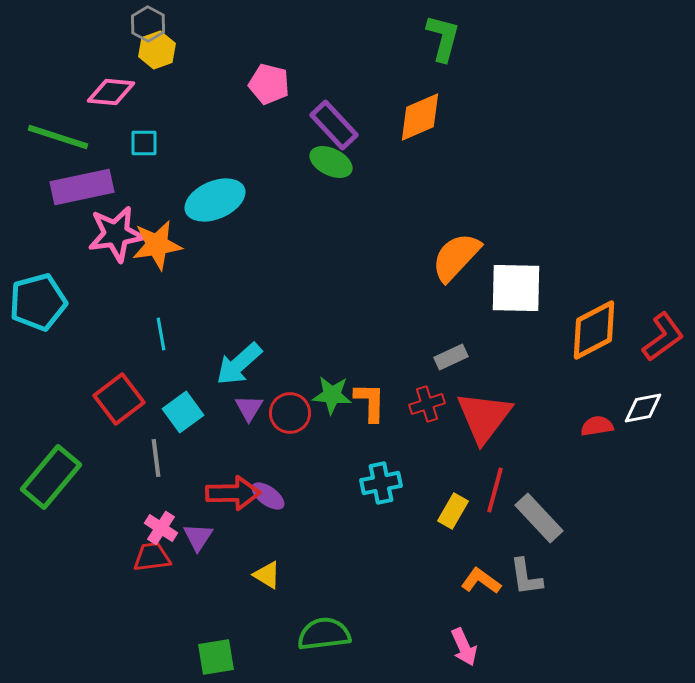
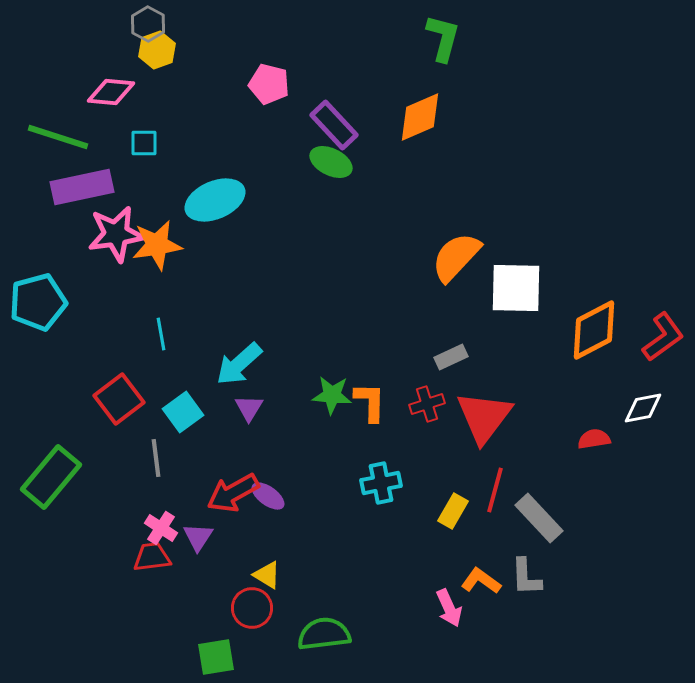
red circle at (290, 413): moved 38 px left, 195 px down
red semicircle at (597, 426): moved 3 px left, 13 px down
red arrow at (233, 493): rotated 152 degrees clockwise
gray L-shape at (526, 577): rotated 6 degrees clockwise
pink arrow at (464, 647): moved 15 px left, 39 px up
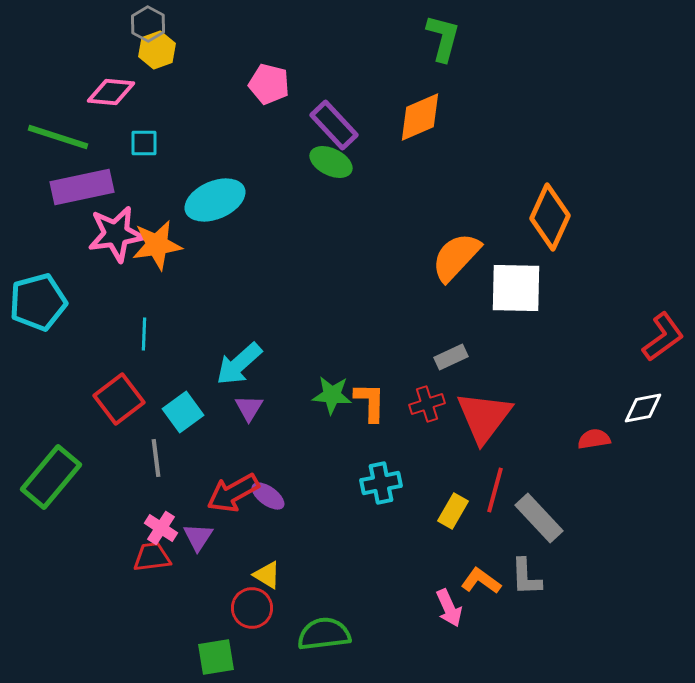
orange diamond at (594, 330): moved 44 px left, 113 px up; rotated 38 degrees counterclockwise
cyan line at (161, 334): moved 17 px left; rotated 12 degrees clockwise
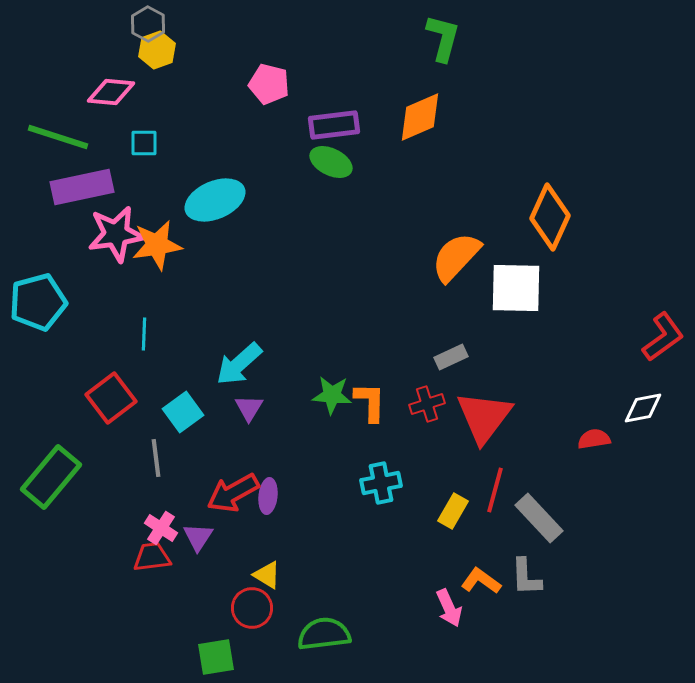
purple rectangle at (334, 125): rotated 54 degrees counterclockwise
red square at (119, 399): moved 8 px left, 1 px up
purple ellipse at (268, 496): rotated 60 degrees clockwise
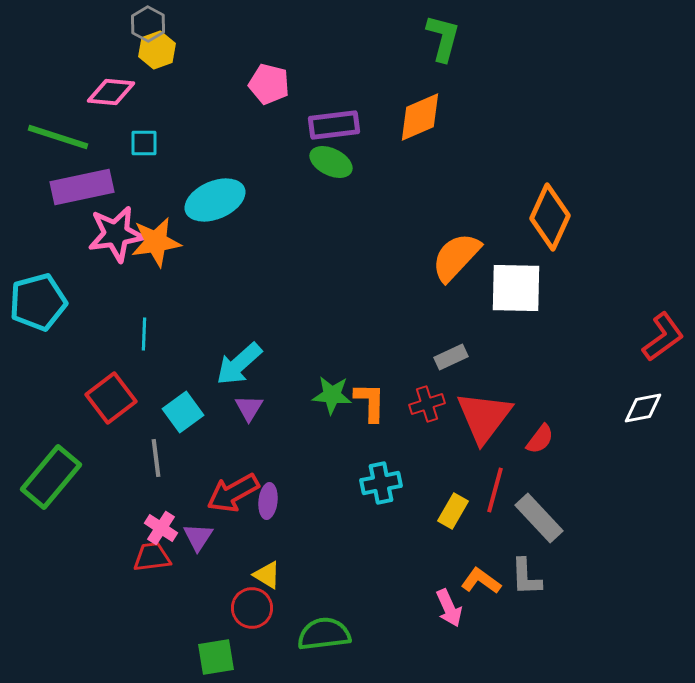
orange star at (157, 245): moved 1 px left, 3 px up
red semicircle at (594, 439): moved 54 px left; rotated 136 degrees clockwise
purple ellipse at (268, 496): moved 5 px down
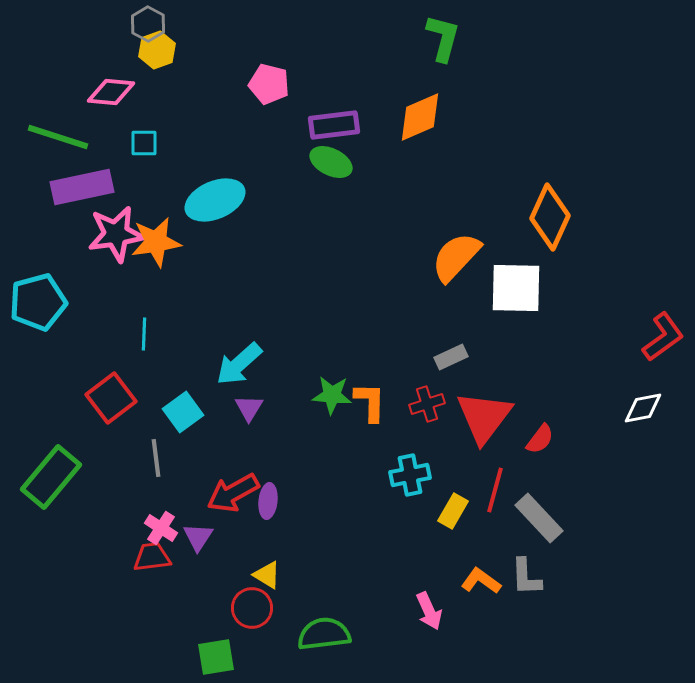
cyan cross at (381, 483): moved 29 px right, 8 px up
pink arrow at (449, 608): moved 20 px left, 3 px down
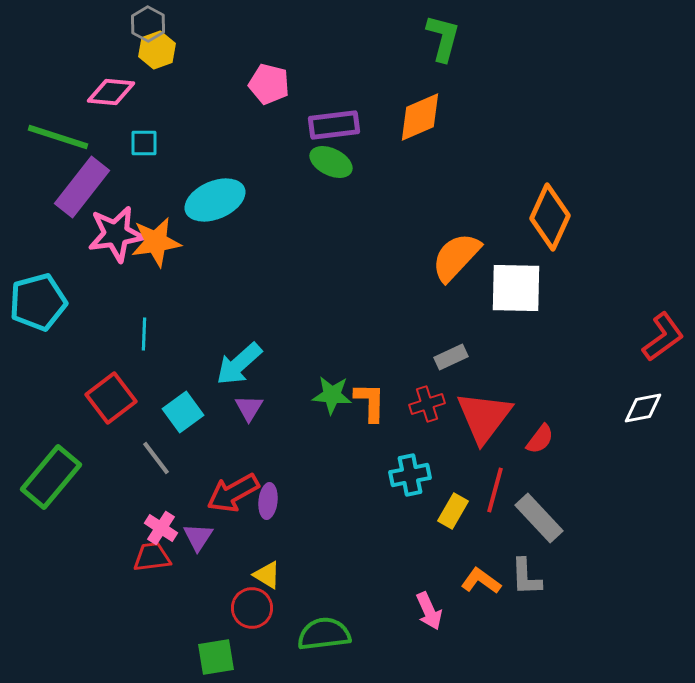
purple rectangle at (82, 187): rotated 40 degrees counterclockwise
gray line at (156, 458): rotated 30 degrees counterclockwise
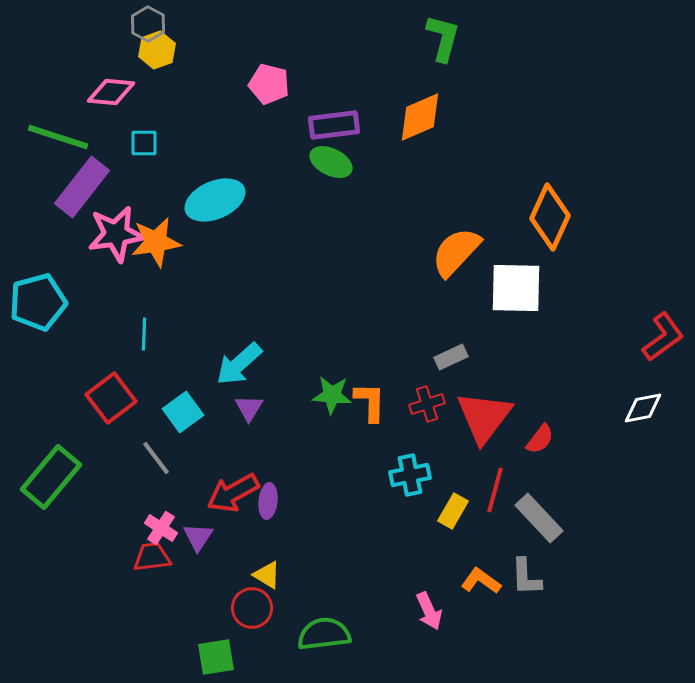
orange semicircle at (456, 257): moved 5 px up
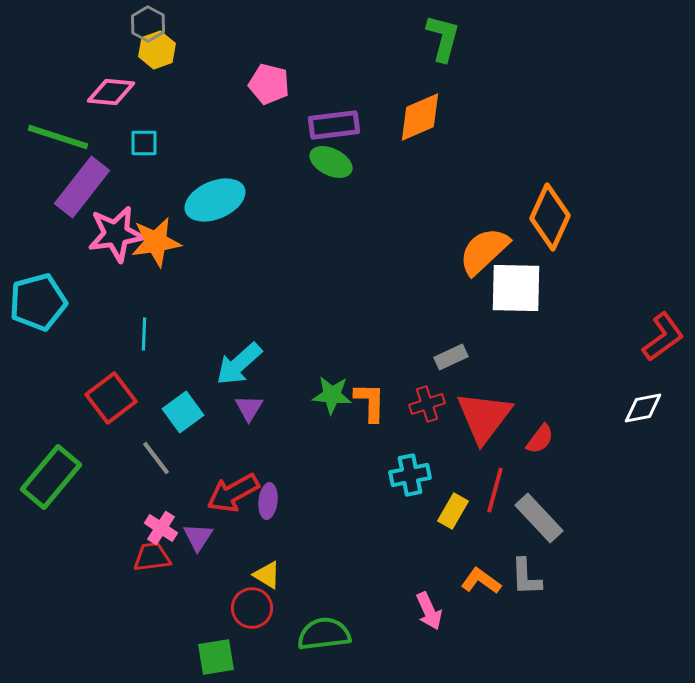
orange semicircle at (456, 252): moved 28 px right, 1 px up; rotated 4 degrees clockwise
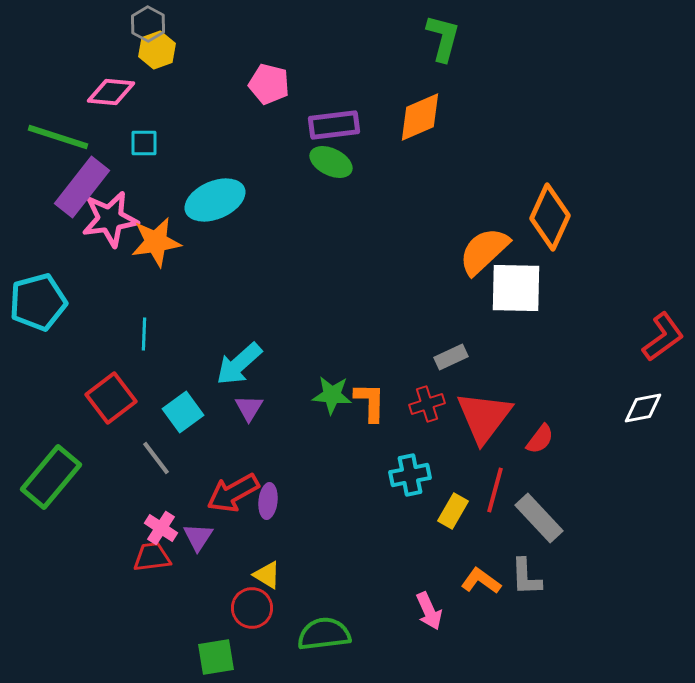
pink star at (116, 234): moved 6 px left, 15 px up
